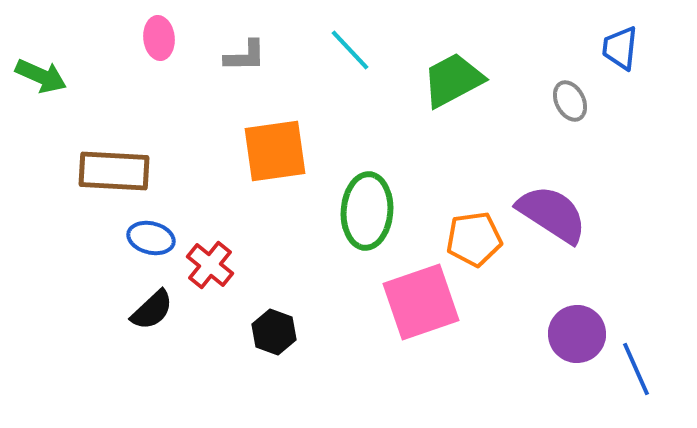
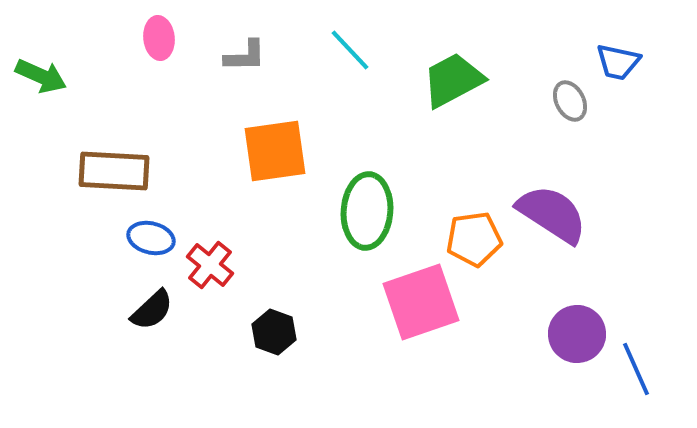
blue trapezoid: moved 2 px left, 14 px down; rotated 84 degrees counterclockwise
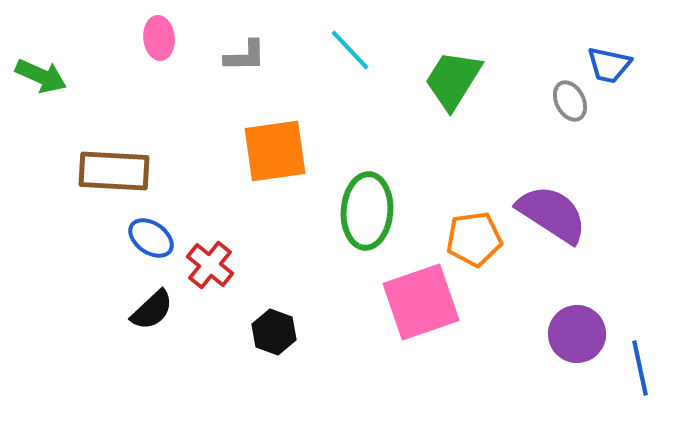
blue trapezoid: moved 9 px left, 3 px down
green trapezoid: rotated 30 degrees counterclockwise
blue ellipse: rotated 21 degrees clockwise
blue line: moved 4 px right, 1 px up; rotated 12 degrees clockwise
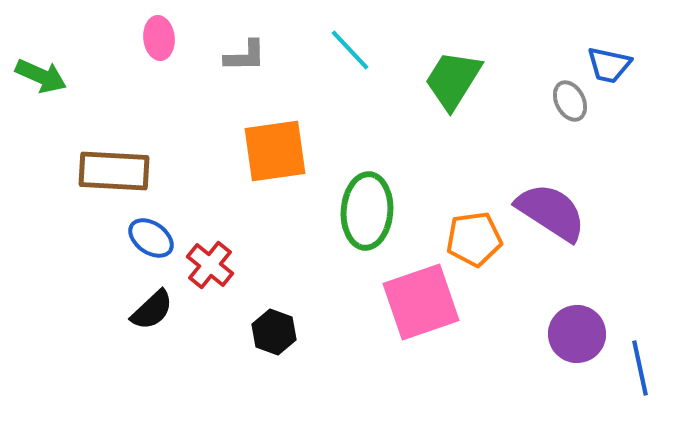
purple semicircle: moved 1 px left, 2 px up
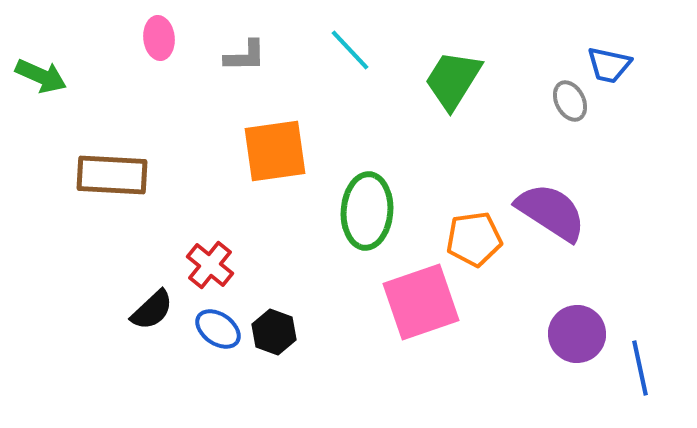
brown rectangle: moved 2 px left, 4 px down
blue ellipse: moved 67 px right, 91 px down
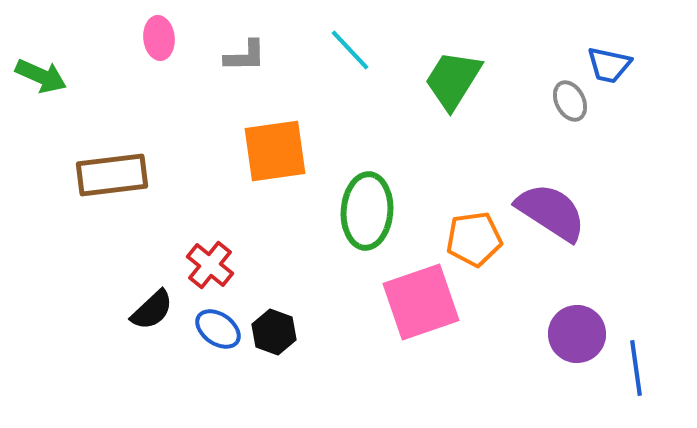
brown rectangle: rotated 10 degrees counterclockwise
blue line: moved 4 px left; rotated 4 degrees clockwise
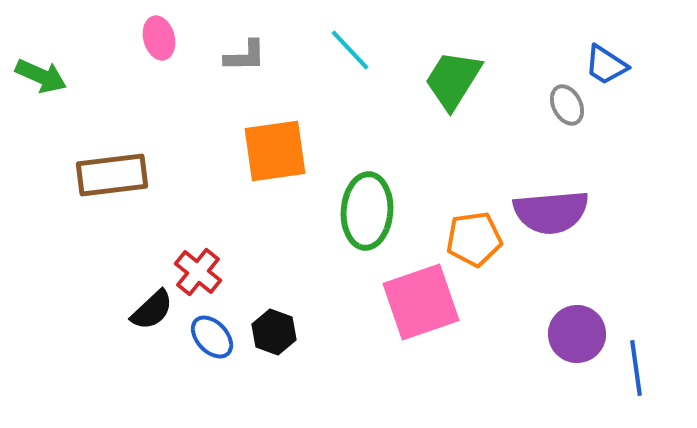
pink ellipse: rotated 9 degrees counterclockwise
blue trapezoid: moved 3 px left; rotated 21 degrees clockwise
gray ellipse: moved 3 px left, 4 px down
purple semicircle: rotated 142 degrees clockwise
red cross: moved 12 px left, 7 px down
blue ellipse: moved 6 px left, 8 px down; rotated 12 degrees clockwise
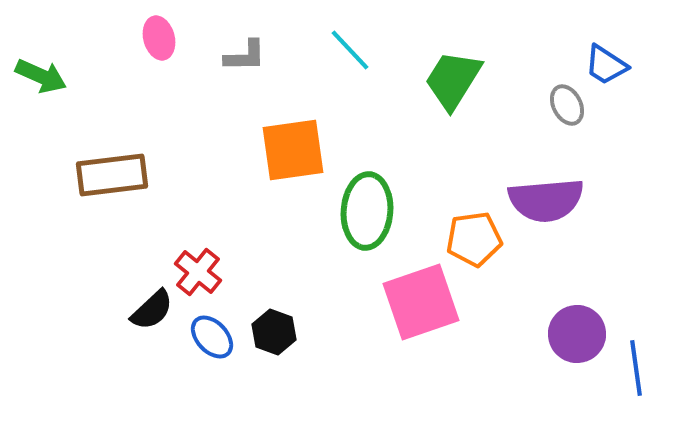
orange square: moved 18 px right, 1 px up
purple semicircle: moved 5 px left, 12 px up
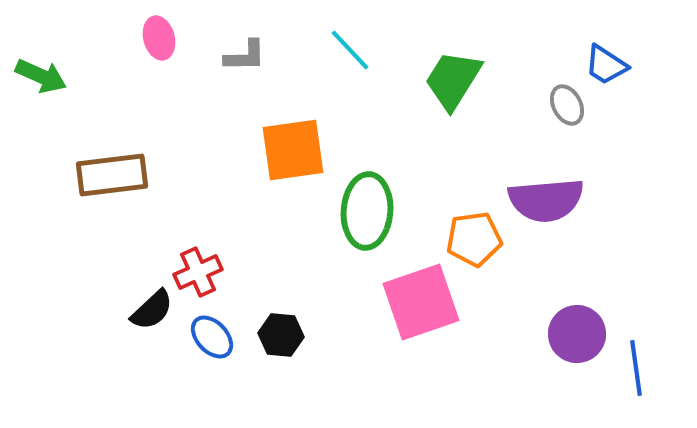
red cross: rotated 27 degrees clockwise
black hexagon: moved 7 px right, 3 px down; rotated 15 degrees counterclockwise
